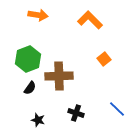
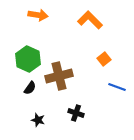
green hexagon: rotated 15 degrees counterclockwise
brown cross: rotated 12 degrees counterclockwise
blue line: moved 22 px up; rotated 24 degrees counterclockwise
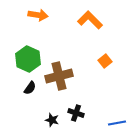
orange square: moved 1 px right, 2 px down
blue line: moved 36 px down; rotated 30 degrees counterclockwise
black star: moved 14 px right
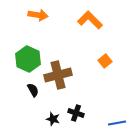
brown cross: moved 1 px left, 1 px up
black semicircle: moved 3 px right, 2 px down; rotated 64 degrees counterclockwise
black star: moved 1 px right, 1 px up
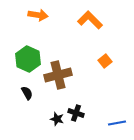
black semicircle: moved 6 px left, 3 px down
black star: moved 4 px right
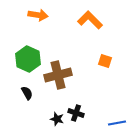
orange square: rotated 32 degrees counterclockwise
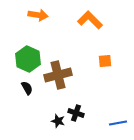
orange square: rotated 24 degrees counterclockwise
black semicircle: moved 5 px up
black star: moved 1 px right, 2 px down
blue line: moved 1 px right
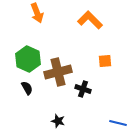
orange arrow: moved 1 px left, 2 px up; rotated 60 degrees clockwise
brown cross: moved 3 px up
black cross: moved 7 px right, 24 px up
blue line: rotated 24 degrees clockwise
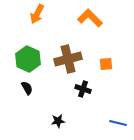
orange arrow: moved 1 px down; rotated 48 degrees clockwise
orange L-shape: moved 2 px up
orange square: moved 1 px right, 3 px down
brown cross: moved 10 px right, 13 px up
black star: rotated 24 degrees counterclockwise
